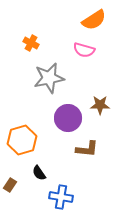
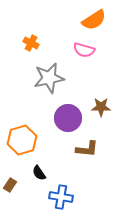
brown star: moved 1 px right, 2 px down
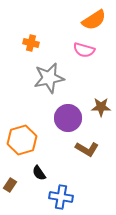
orange cross: rotated 14 degrees counterclockwise
brown L-shape: rotated 25 degrees clockwise
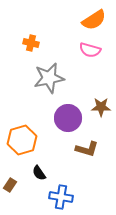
pink semicircle: moved 6 px right
brown L-shape: rotated 15 degrees counterclockwise
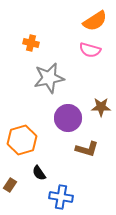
orange semicircle: moved 1 px right, 1 px down
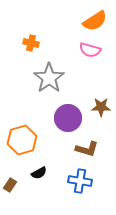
gray star: rotated 24 degrees counterclockwise
black semicircle: rotated 84 degrees counterclockwise
blue cross: moved 19 px right, 16 px up
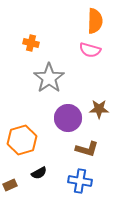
orange semicircle: rotated 55 degrees counterclockwise
brown star: moved 2 px left, 2 px down
brown rectangle: rotated 32 degrees clockwise
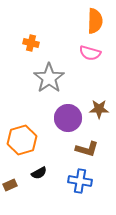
pink semicircle: moved 3 px down
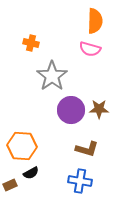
pink semicircle: moved 4 px up
gray star: moved 3 px right, 2 px up
purple circle: moved 3 px right, 8 px up
orange hexagon: moved 6 px down; rotated 20 degrees clockwise
black semicircle: moved 8 px left
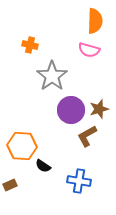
orange cross: moved 1 px left, 2 px down
pink semicircle: moved 1 px left, 1 px down
brown star: rotated 18 degrees counterclockwise
brown L-shape: moved 13 px up; rotated 135 degrees clockwise
black semicircle: moved 12 px right, 7 px up; rotated 63 degrees clockwise
blue cross: moved 1 px left
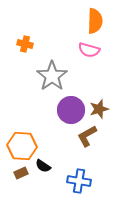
orange cross: moved 5 px left, 1 px up
brown rectangle: moved 11 px right, 12 px up
